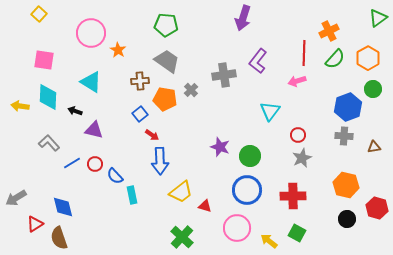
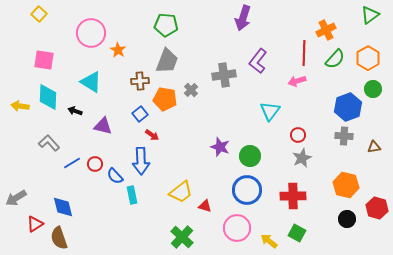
green triangle at (378, 18): moved 8 px left, 3 px up
orange cross at (329, 31): moved 3 px left, 1 px up
gray trapezoid at (167, 61): rotated 76 degrees clockwise
purple triangle at (94, 130): moved 9 px right, 4 px up
blue arrow at (160, 161): moved 19 px left
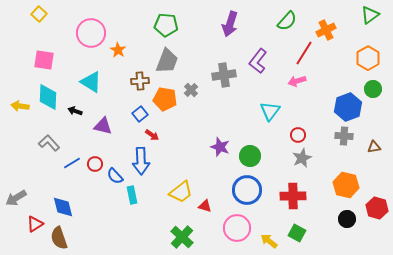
purple arrow at (243, 18): moved 13 px left, 6 px down
red line at (304, 53): rotated 30 degrees clockwise
green semicircle at (335, 59): moved 48 px left, 38 px up
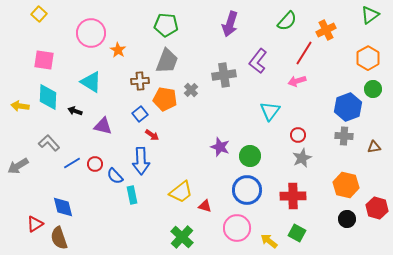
gray arrow at (16, 198): moved 2 px right, 32 px up
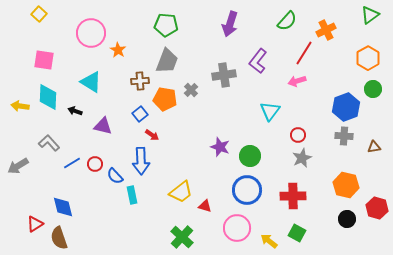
blue hexagon at (348, 107): moved 2 px left
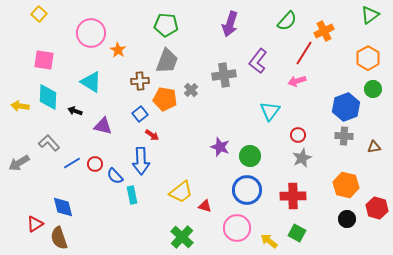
orange cross at (326, 30): moved 2 px left, 1 px down
gray arrow at (18, 166): moved 1 px right, 3 px up
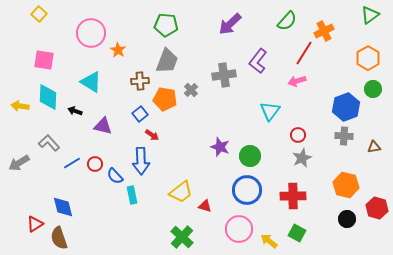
purple arrow at (230, 24): rotated 30 degrees clockwise
pink circle at (237, 228): moved 2 px right, 1 px down
